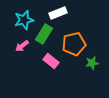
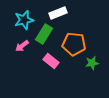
orange pentagon: rotated 20 degrees clockwise
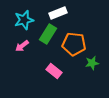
green rectangle: moved 4 px right
pink rectangle: moved 3 px right, 10 px down
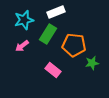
white rectangle: moved 2 px left, 1 px up
orange pentagon: moved 1 px down
pink rectangle: moved 1 px left, 1 px up
